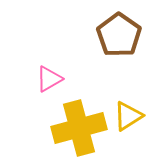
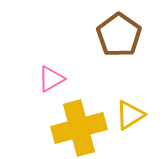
pink triangle: moved 2 px right
yellow triangle: moved 2 px right, 1 px up
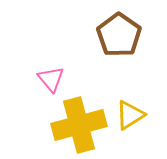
pink triangle: rotated 40 degrees counterclockwise
yellow cross: moved 3 px up
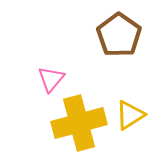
pink triangle: rotated 20 degrees clockwise
yellow cross: moved 2 px up
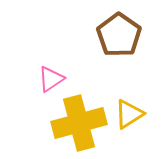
pink triangle: rotated 16 degrees clockwise
yellow triangle: moved 1 px left, 1 px up
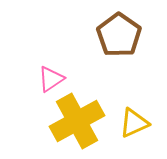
yellow triangle: moved 5 px right, 9 px down; rotated 8 degrees clockwise
yellow cross: moved 2 px left, 2 px up; rotated 14 degrees counterclockwise
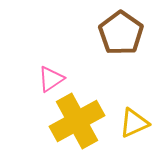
brown pentagon: moved 2 px right, 2 px up
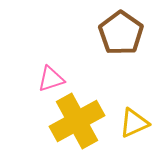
pink triangle: rotated 16 degrees clockwise
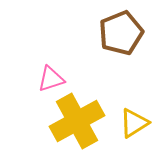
brown pentagon: rotated 15 degrees clockwise
yellow triangle: rotated 8 degrees counterclockwise
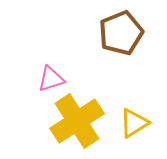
yellow cross: rotated 4 degrees counterclockwise
